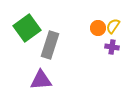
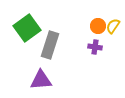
orange circle: moved 2 px up
purple cross: moved 17 px left
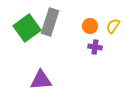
orange circle: moved 8 px left
gray rectangle: moved 23 px up
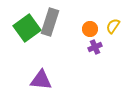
orange circle: moved 3 px down
purple cross: rotated 32 degrees counterclockwise
purple triangle: rotated 10 degrees clockwise
